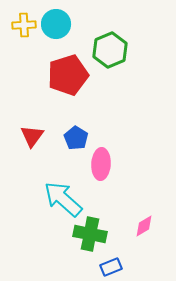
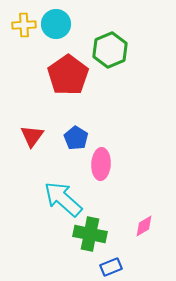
red pentagon: rotated 18 degrees counterclockwise
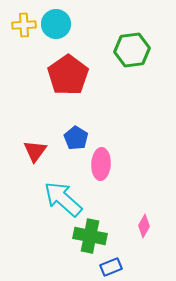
green hexagon: moved 22 px right; rotated 16 degrees clockwise
red triangle: moved 3 px right, 15 px down
pink diamond: rotated 30 degrees counterclockwise
green cross: moved 2 px down
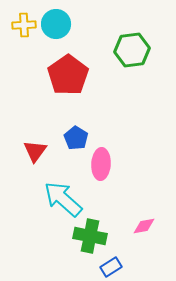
pink diamond: rotated 50 degrees clockwise
blue rectangle: rotated 10 degrees counterclockwise
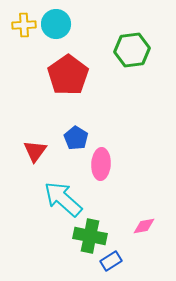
blue rectangle: moved 6 px up
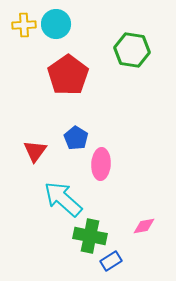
green hexagon: rotated 16 degrees clockwise
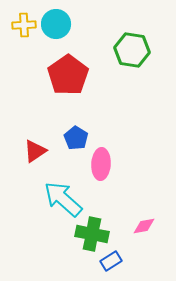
red triangle: rotated 20 degrees clockwise
green cross: moved 2 px right, 2 px up
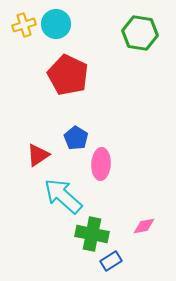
yellow cross: rotated 15 degrees counterclockwise
green hexagon: moved 8 px right, 17 px up
red pentagon: rotated 12 degrees counterclockwise
red triangle: moved 3 px right, 4 px down
cyan arrow: moved 3 px up
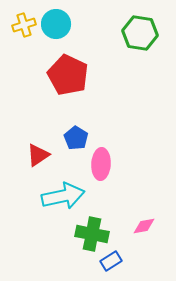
cyan arrow: rotated 126 degrees clockwise
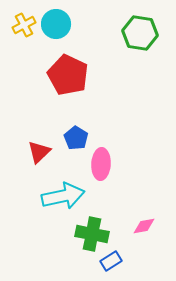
yellow cross: rotated 10 degrees counterclockwise
red triangle: moved 1 px right, 3 px up; rotated 10 degrees counterclockwise
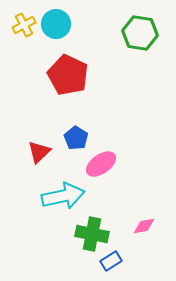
pink ellipse: rotated 52 degrees clockwise
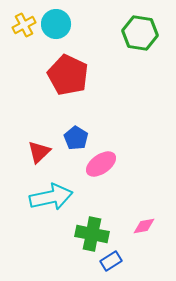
cyan arrow: moved 12 px left, 1 px down
